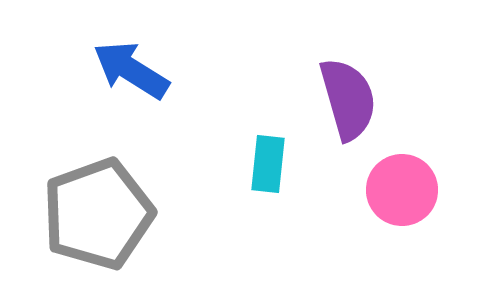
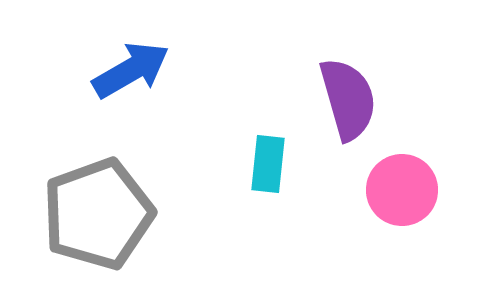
blue arrow: rotated 118 degrees clockwise
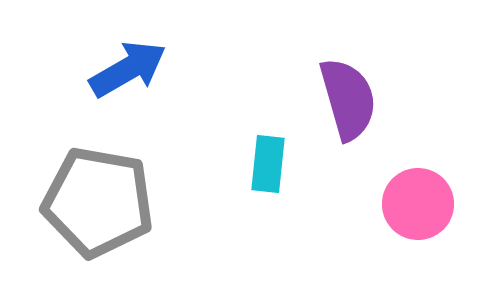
blue arrow: moved 3 px left, 1 px up
pink circle: moved 16 px right, 14 px down
gray pentagon: moved 12 px up; rotated 30 degrees clockwise
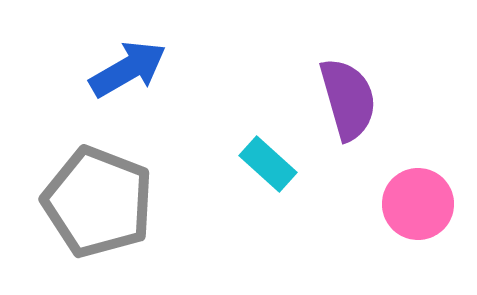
cyan rectangle: rotated 54 degrees counterclockwise
gray pentagon: rotated 11 degrees clockwise
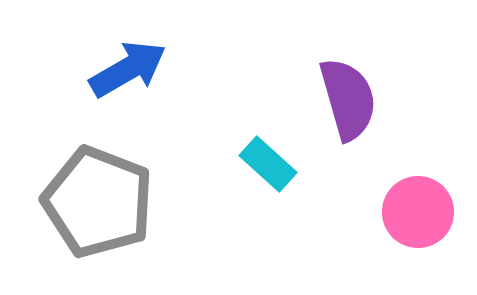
pink circle: moved 8 px down
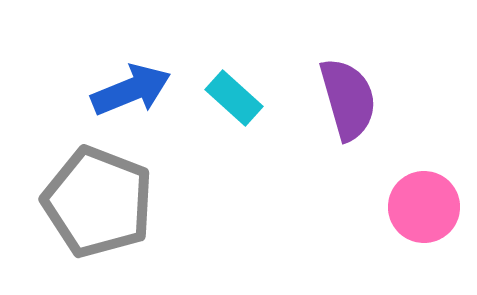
blue arrow: moved 3 px right, 21 px down; rotated 8 degrees clockwise
cyan rectangle: moved 34 px left, 66 px up
pink circle: moved 6 px right, 5 px up
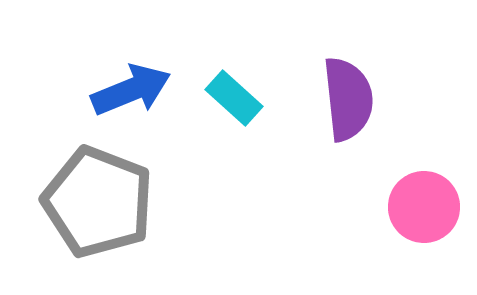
purple semicircle: rotated 10 degrees clockwise
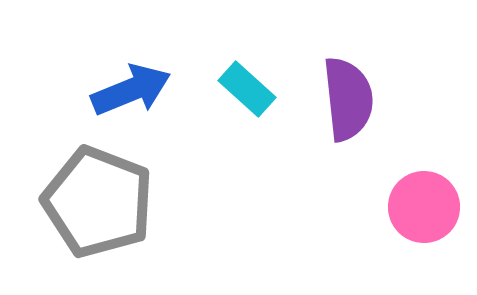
cyan rectangle: moved 13 px right, 9 px up
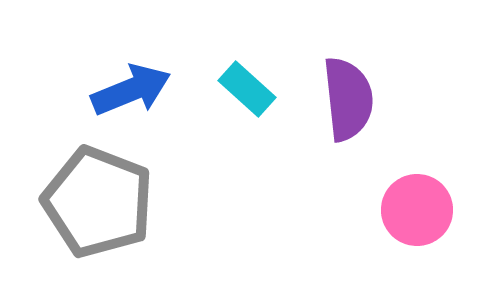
pink circle: moved 7 px left, 3 px down
